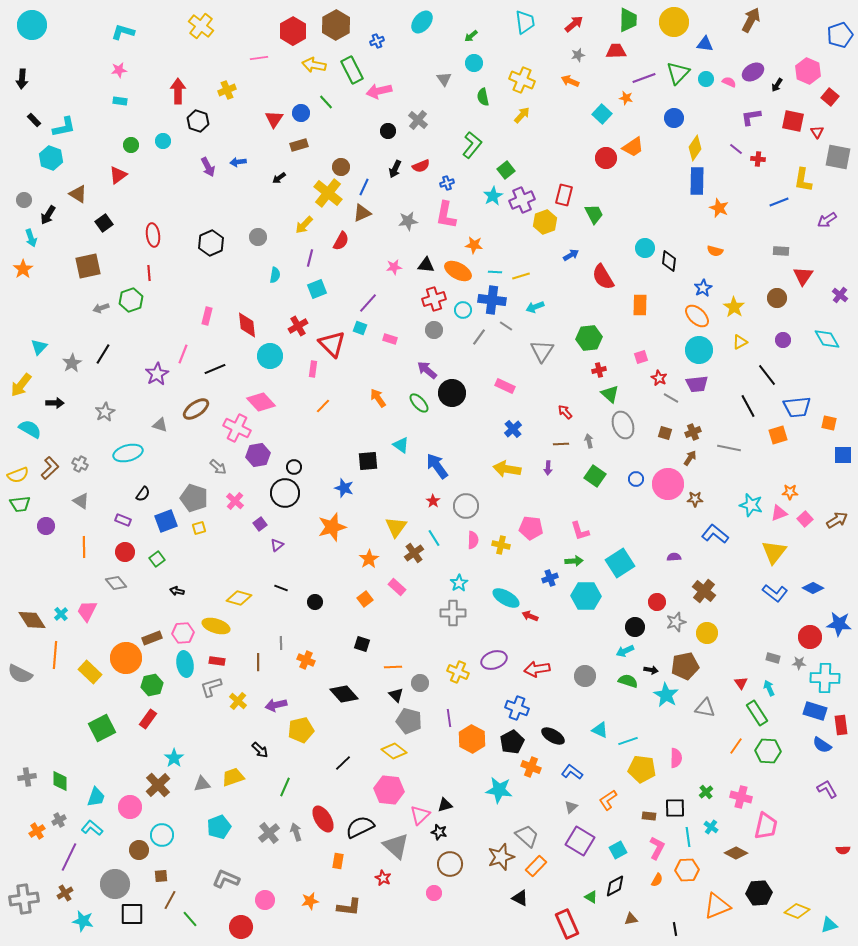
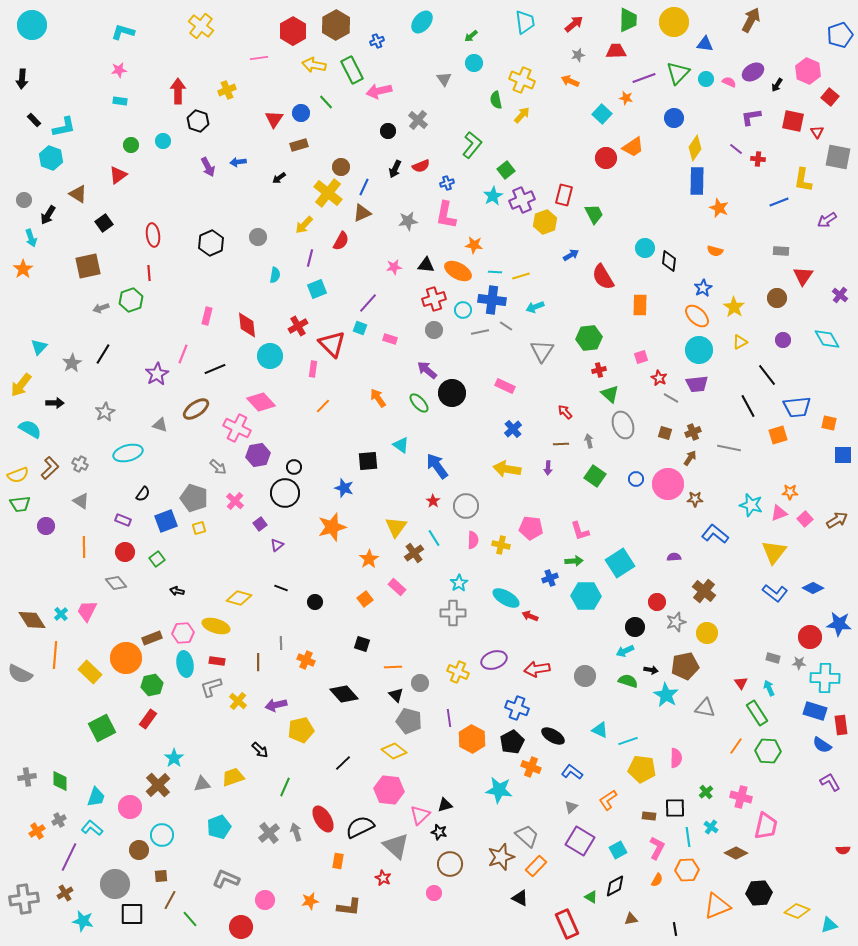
green semicircle at (483, 97): moved 13 px right, 3 px down
gray line at (479, 337): moved 1 px right, 5 px up; rotated 42 degrees clockwise
purple L-shape at (827, 789): moved 3 px right, 7 px up
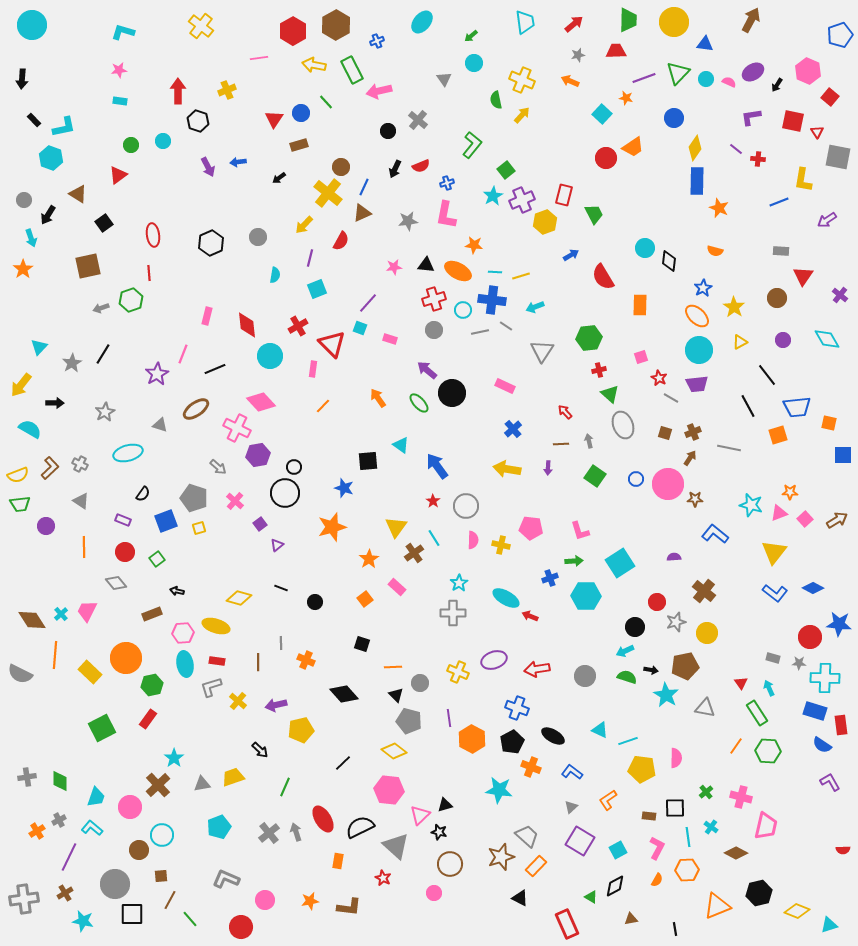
brown rectangle at (152, 638): moved 24 px up
green semicircle at (628, 681): moved 1 px left, 4 px up
black hexagon at (759, 893): rotated 10 degrees counterclockwise
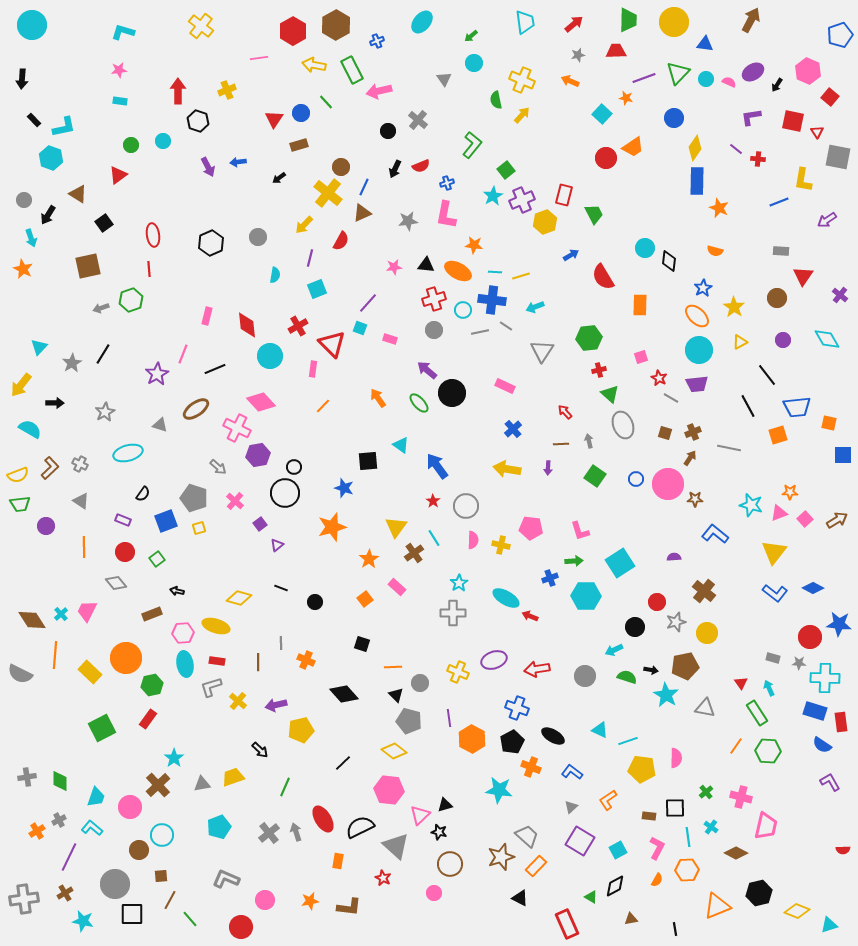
orange star at (23, 269): rotated 12 degrees counterclockwise
red line at (149, 273): moved 4 px up
cyan arrow at (625, 651): moved 11 px left, 1 px up
red rectangle at (841, 725): moved 3 px up
